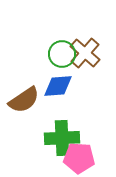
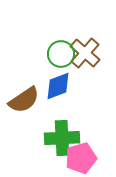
green circle: moved 1 px left
blue diamond: rotated 16 degrees counterclockwise
pink pentagon: moved 2 px right; rotated 20 degrees counterclockwise
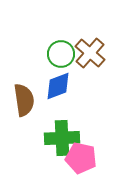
brown cross: moved 5 px right
brown semicircle: rotated 64 degrees counterclockwise
pink pentagon: rotated 28 degrees clockwise
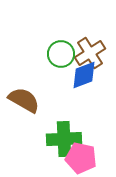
brown cross: rotated 16 degrees clockwise
blue diamond: moved 26 px right, 11 px up
brown semicircle: rotated 52 degrees counterclockwise
green cross: moved 2 px right, 1 px down
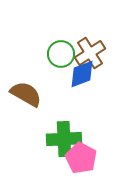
blue diamond: moved 2 px left, 1 px up
brown semicircle: moved 2 px right, 6 px up
pink pentagon: rotated 16 degrees clockwise
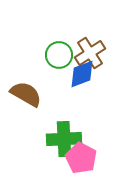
green circle: moved 2 px left, 1 px down
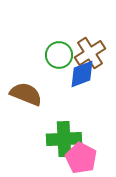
brown semicircle: rotated 8 degrees counterclockwise
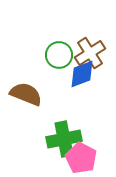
green cross: rotated 8 degrees counterclockwise
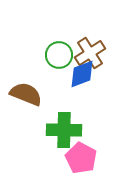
green cross: moved 9 px up; rotated 12 degrees clockwise
